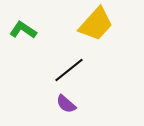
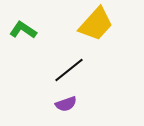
purple semicircle: rotated 60 degrees counterclockwise
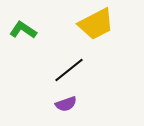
yellow trapezoid: rotated 21 degrees clockwise
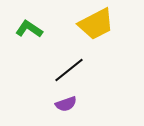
green L-shape: moved 6 px right, 1 px up
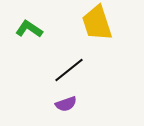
yellow trapezoid: moved 1 px right, 1 px up; rotated 99 degrees clockwise
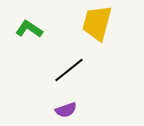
yellow trapezoid: rotated 33 degrees clockwise
purple semicircle: moved 6 px down
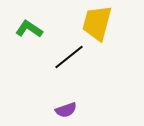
black line: moved 13 px up
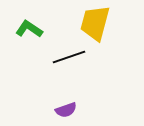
yellow trapezoid: moved 2 px left
black line: rotated 20 degrees clockwise
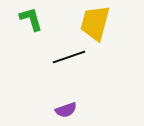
green L-shape: moved 2 px right, 10 px up; rotated 40 degrees clockwise
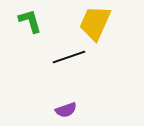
green L-shape: moved 1 px left, 2 px down
yellow trapezoid: rotated 9 degrees clockwise
